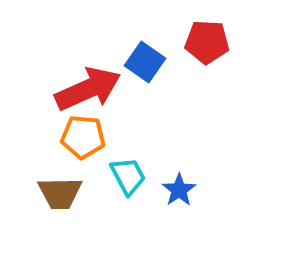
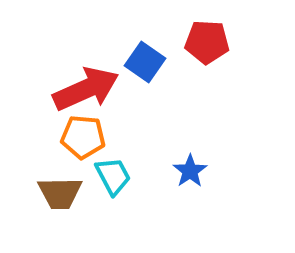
red arrow: moved 2 px left
cyan trapezoid: moved 15 px left
blue star: moved 11 px right, 19 px up
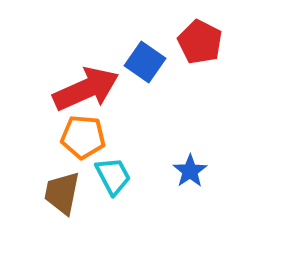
red pentagon: moved 7 px left; rotated 24 degrees clockwise
brown trapezoid: moved 2 px right; rotated 102 degrees clockwise
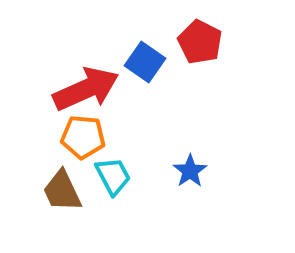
brown trapezoid: moved 2 px up; rotated 36 degrees counterclockwise
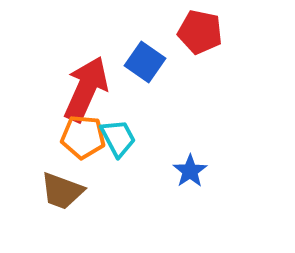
red pentagon: moved 10 px up; rotated 15 degrees counterclockwise
red arrow: rotated 42 degrees counterclockwise
cyan trapezoid: moved 5 px right, 38 px up
brown trapezoid: rotated 45 degrees counterclockwise
